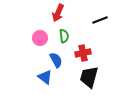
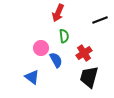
pink circle: moved 1 px right, 10 px down
red cross: moved 1 px right; rotated 21 degrees counterclockwise
blue triangle: moved 13 px left
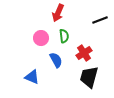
pink circle: moved 10 px up
blue triangle: rotated 14 degrees counterclockwise
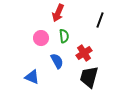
black line: rotated 49 degrees counterclockwise
blue semicircle: moved 1 px right, 1 px down
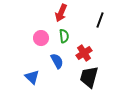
red arrow: moved 3 px right
blue triangle: rotated 21 degrees clockwise
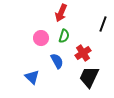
black line: moved 3 px right, 4 px down
green semicircle: rotated 24 degrees clockwise
red cross: moved 1 px left
black trapezoid: rotated 10 degrees clockwise
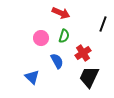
red arrow: rotated 90 degrees counterclockwise
